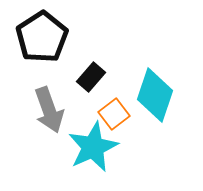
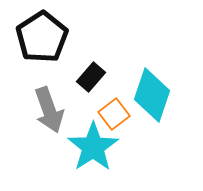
cyan diamond: moved 3 px left
cyan star: rotated 9 degrees counterclockwise
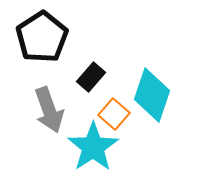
orange square: rotated 12 degrees counterclockwise
